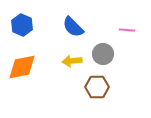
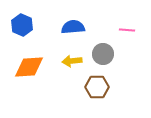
blue semicircle: rotated 130 degrees clockwise
orange diamond: moved 7 px right; rotated 8 degrees clockwise
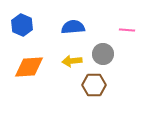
brown hexagon: moved 3 px left, 2 px up
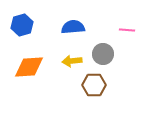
blue hexagon: rotated 20 degrees clockwise
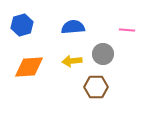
brown hexagon: moved 2 px right, 2 px down
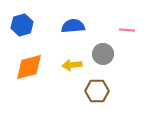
blue semicircle: moved 1 px up
yellow arrow: moved 4 px down
orange diamond: rotated 12 degrees counterclockwise
brown hexagon: moved 1 px right, 4 px down
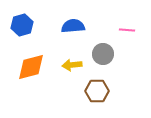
orange diamond: moved 2 px right
